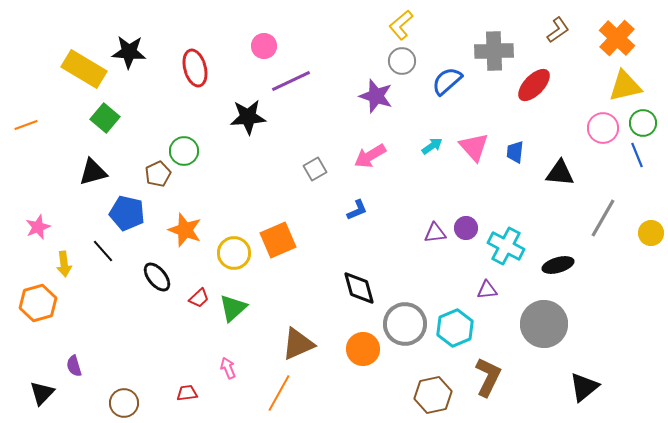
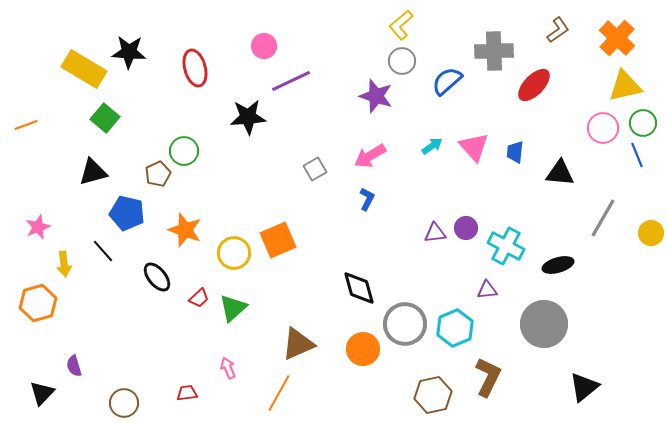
blue L-shape at (357, 210): moved 10 px right, 11 px up; rotated 40 degrees counterclockwise
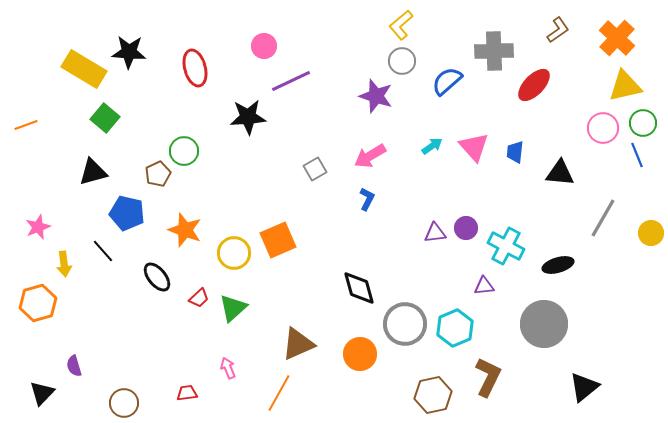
purple triangle at (487, 290): moved 3 px left, 4 px up
orange circle at (363, 349): moved 3 px left, 5 px down
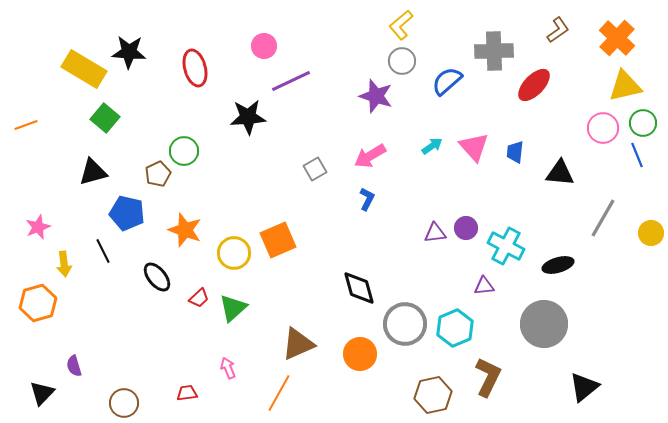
black line at (103, 251): rotated 15 degrees clockwise
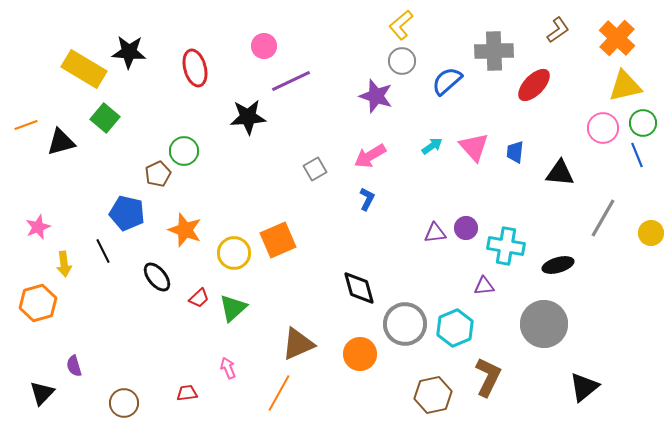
black triangle at (93, 172): moved 32 px left, 30 px up
cyan cross at (506, 246): rotated 18 degrees counterclockwise
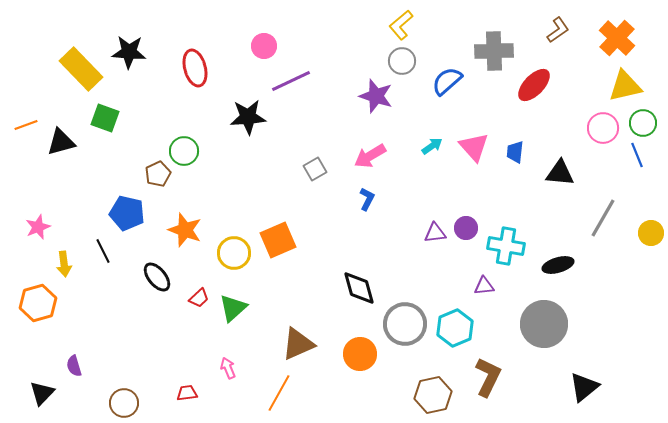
yellow rectangle at (84, 69): moved 3 px left; rotated 15 degrees clockwise
green square at (105, 118): rotated 20 degrees counterclockwise
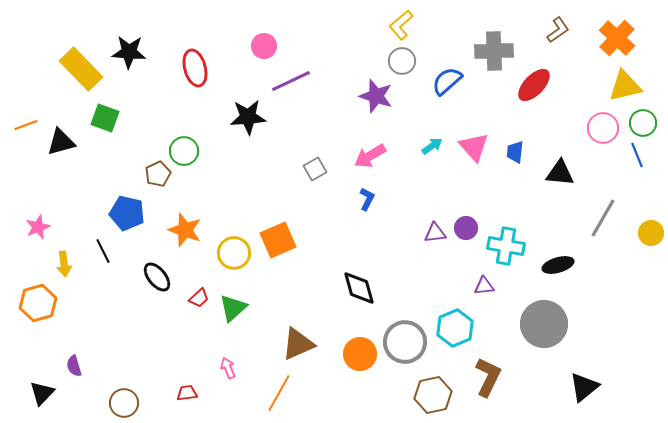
gray circle at (405, 324): moved 18 px down
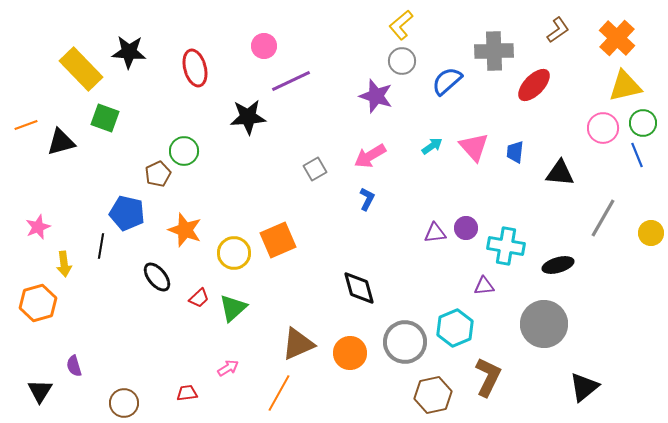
black line at (103, 251): moved 2 px left, 5 px up; rotated 35 degrees clockwise
orange circle at (360, 354): moved 10 px left, 1 px up
pink arrow at (228, 368): rotated 80 degrees clockwise
black triangle at (42, 393): moved 2 px left, 2 px up; rotated 12 degrees counterclockwise
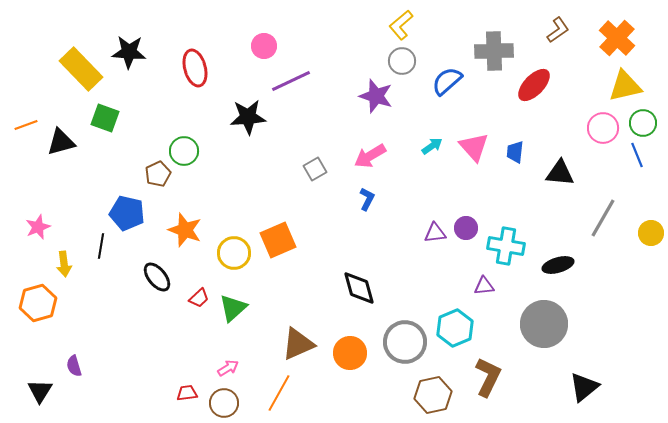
brown circle at (124, 403): moved 100 px right
